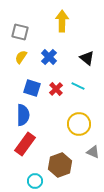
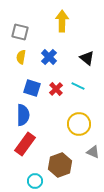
yellow semicircle: rotated 24 degrees counterclockwise
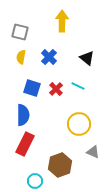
red rectangle: rotated 10 degrees counterclockwise
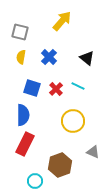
yellow arrow: rotated 40 degrees clockwise
yellow circle: moved 6 px left, 3 px up
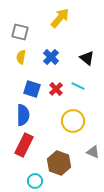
yellow arrow: moved 2 px left, 3 px up
blue cross: moved 2 px right
blue square: moved 1 px down
red rectangle: moved 1 px left, 1 px down
brown hexagon: moved 1 px left, 2 px up; rotated 20 degrees counterclockwise
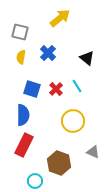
yellow arrow: rotated 10 degrees clockwise
blue cross: moved 3 px left, 4 px up
cyan line: moved 1 px left; rotated 32 degrees clockwise
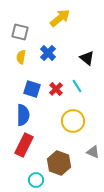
cyan circle: moved 1 px right, 1 px up
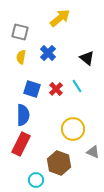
yellow circle: moved 8 px down
red rectangle: moved 3 px left, 1 px up
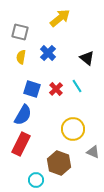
blue semicircle: rotated 30 degrees clockwise
